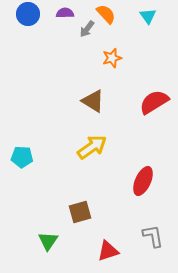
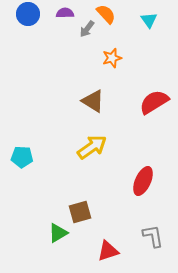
cyan triangle: moved 1 px right, 4 px down
green triangle: moved 10 px right, 8 px up; rotated 25 degrees clockwise
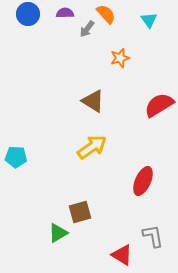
orange star: moved 8 px right
red semicircle: moved 5 px right, 3 px down
cyan pentagon: moved 6 px left
red triangle: moved 14 px right, 4 px down; rotated 50 degrees clockwise
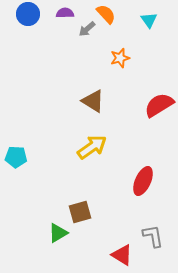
gray arrow: rotated 12 degrees clockwise
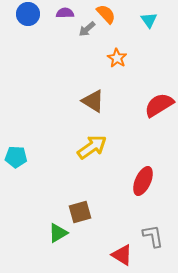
orange star: moved 3 px left; rotated 24 degrees counterclockwise
